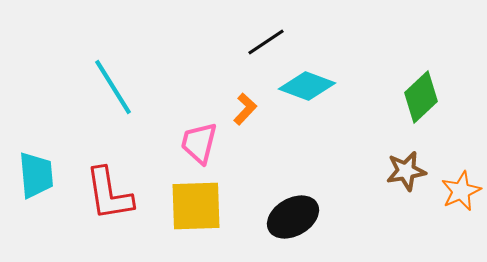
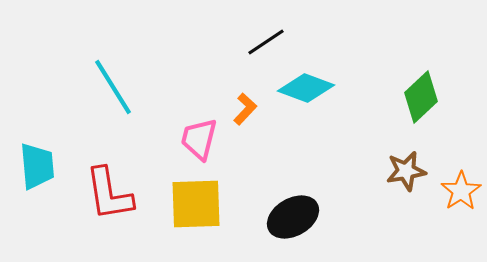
cyan diamond: moved 1 px left, 2 px down
pink trapezoid: moved 4 px up
cyan trapezoid: moved 1 px right, 9 px up
orange star: rotated 9 degrees counterclockwise
yellow square: moved 2 px up
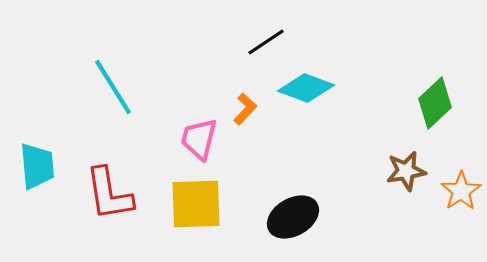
green diamond: moved 14 px right, 6 px down
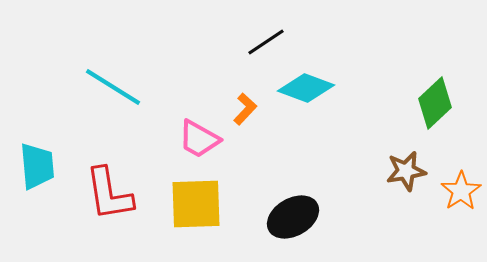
cyan line: rotated 26 degrees counterclockwise
pink trapezoid: rotated 75 degrees counterclockwise
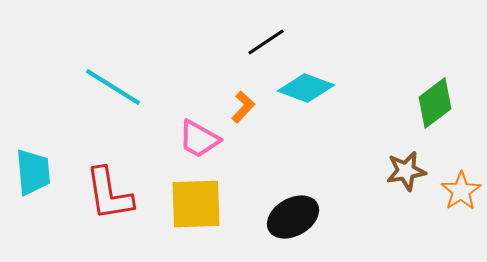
green diamond: rotated 6 degrees clockwise
orange L-shape: moved 2 px left, 2 px up
cyan trapezoid: moved 4 px left, 6 px down
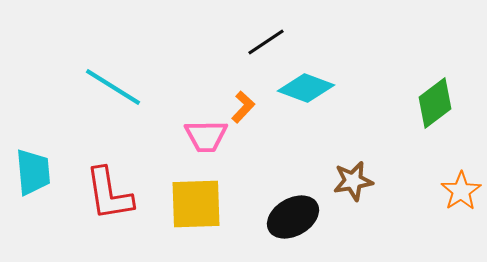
pink trapezoid: moved 7 px right, 3 px up; rotated 30 degrees counterclockwise
brown star: moved 53 px left, 10 px down
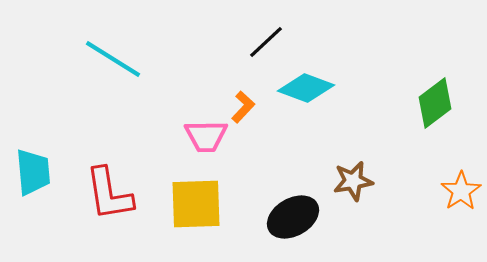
black line: rotated 9 degrees counterclockwise
cyan line: moved 28 px up
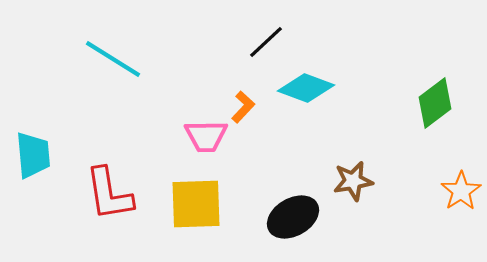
cyan trapezoid: moved 17 px up
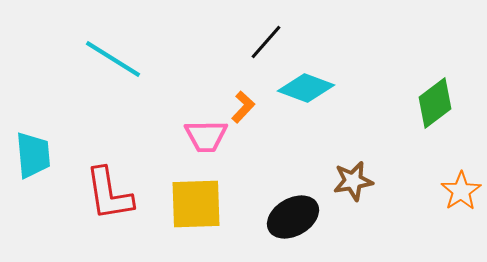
black line: rotated 6 degrees counterclockwise
